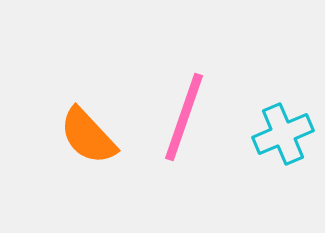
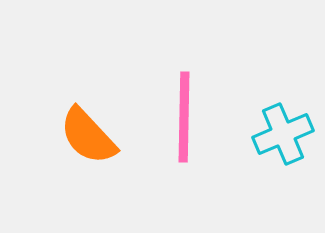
pink line: rotated 18 degrees counterclockwise
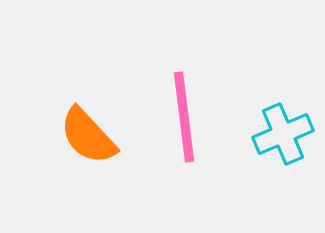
pink line: rotated 8 degrees counterclockwise
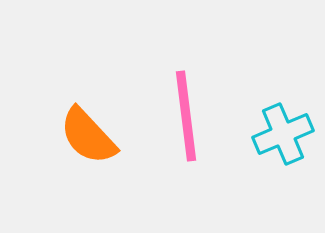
pink line: moved 2 px right, 1 px up
